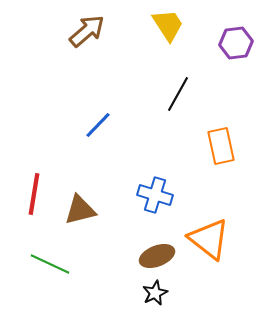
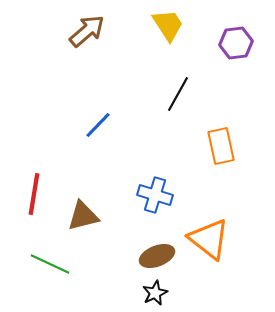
brown triangle: moved 3 px right, 6 px down
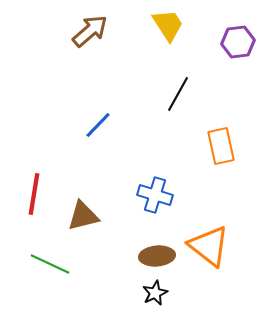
brown arrow: moved 3 px right
purple hexagon: moved 2 px right, 1 px up
orange triangle: moved 7 px down
brown ellipse: rotated 16 degrees clockwise
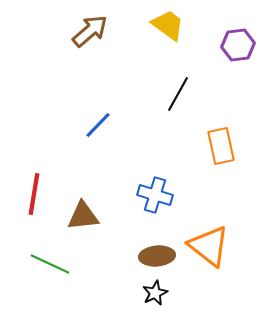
yellow trapezoid: rotated 21 degrees counterclockwise
purple hexagon: moved 3 px down
brown triangle: rotated 8 degrees clockwise
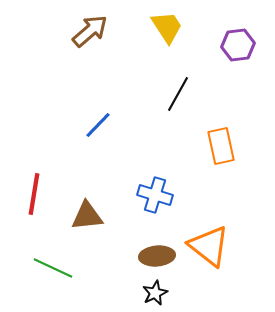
yellow trapezoid: moved 1 px left, 2 px down; rotated 21 degrees clockwise
brown triangle: moved 4 px right
green line: moved 3 px right, 4 px down
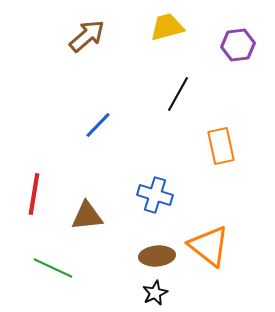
yellow trapezoid: rotated 72 degrees counterclockwise
brown arrow: moved 3 px left, 5 px down
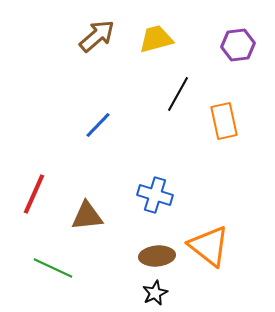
yellow trapezoid: moved 11 px left, 12 px down
brown arrow: moved 10 px right
orange rectangle: moved 3 px right, 25 px up
red line: rotated 15 degrees clockwise
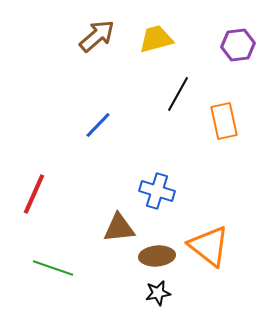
blue cross: moved 2 px right, 4 px up
brown triangle: moved 32 px right, 12 px down
green line: rotated 6 degrees counterclockwise
black star: moved 3 px right; rotated 15 degrees clockwise
